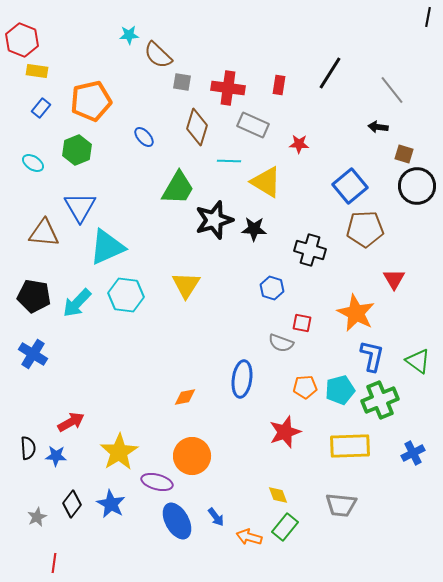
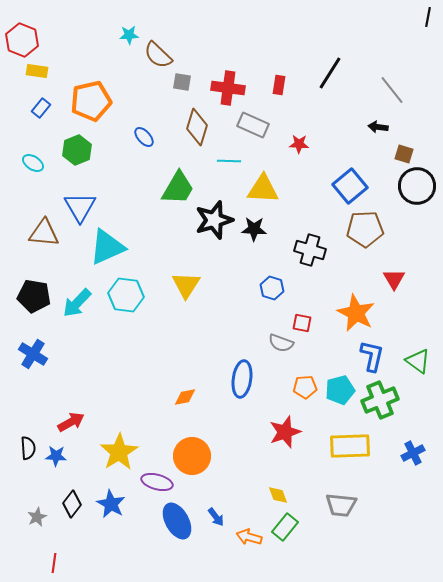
yellow triangle at (266, 182): moved 3 px left, 7 px down; rotated 28 degrees counterclockwise
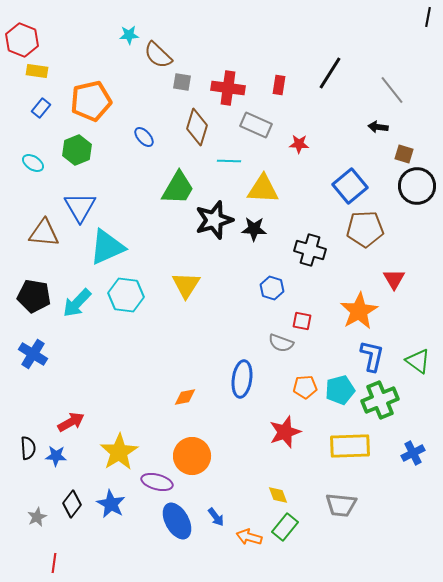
gray rectangle at (253, 125): moved 3 px right
orange star at (356, 313): moved 3 px right, 2 px up; rotated 15 degrees clockwise
red square at (302, 323): moved 2 px up
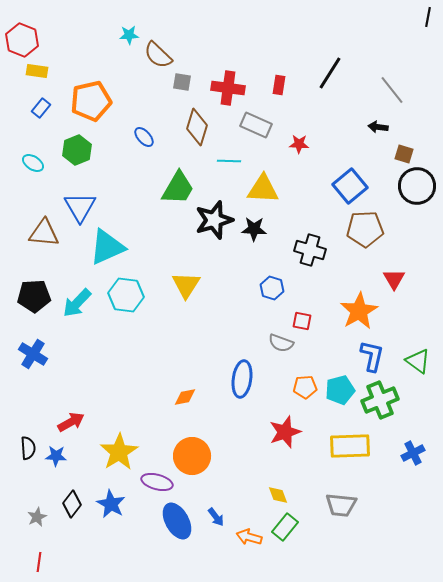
black pentagon at (34, 296): rotated 12 degrees counterclockwise
red line at (54, 563): moved 15 px left, 1 px up
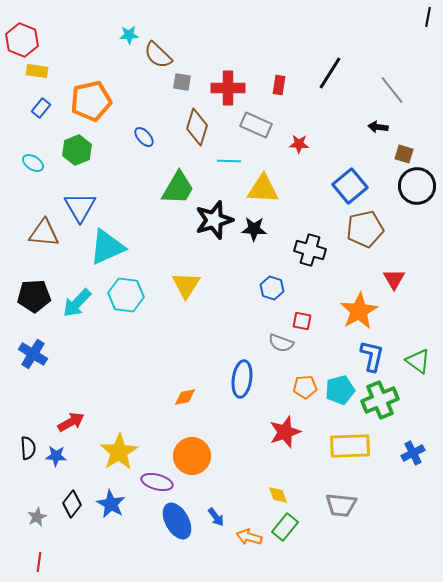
red cross at (228, 88): rotated 8 degrees counterclockwise
brown pentagon at (365, 229): rotated 9 degrees counterclockwise
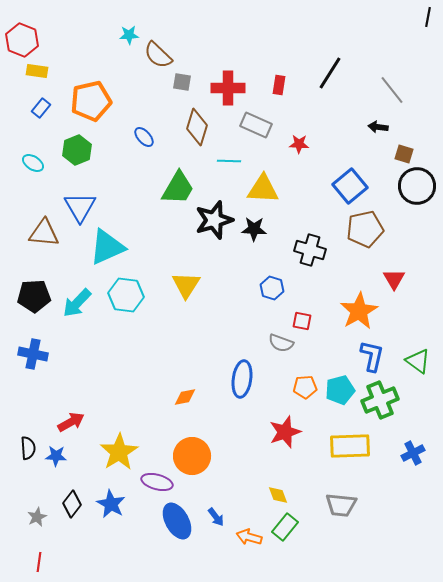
blue cross at (33, 354): rotated 20 degrees counterclockwise
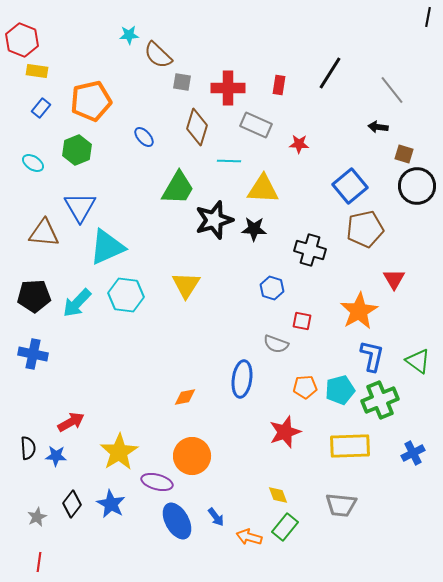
gray semicircle at (281, 343): moved 5 px left, 1 px down
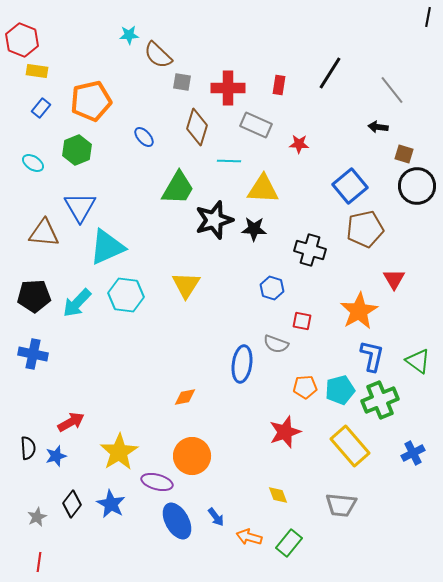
blue ellipse at (242, 379): moved 15 px up
yellow rectangle at (350, 446): rotated 51 degrees clockwise
blue star at (56, 456): rotated 20 degrees counterclockwise
green rectangle at (285, 527): moved 4 px right, 16 px down
